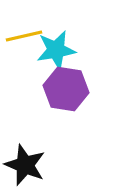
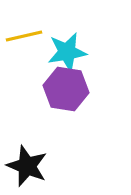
cyan star: moved 11 px right, 2 px down
black star: moved 2 px right, 1 px down
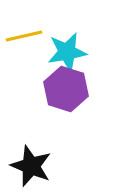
purple hexagon: rotated 9 degrees clockwise
black star: moved 4 px right
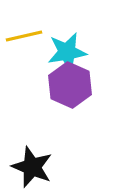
purple hexagon: moved 4 px right, 4 px up; rotated 6 degrees clockwise
black star: moved 1 px right, 1 px down
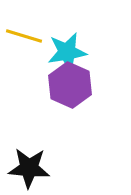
yellow line: rotated 30 degrees clockwise
black star: moved 3 px left, 1 px down; rotated 18 degrees counterclockwise
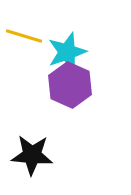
cyan star: rotated 9 degrees counterclockwise
black star: moved 3 px right, 13 px up
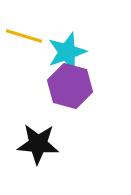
purple hexagon: moved 1 px down; rotated 9 degrees counterclockwise
black star: moved 6 px right, 11 px up
